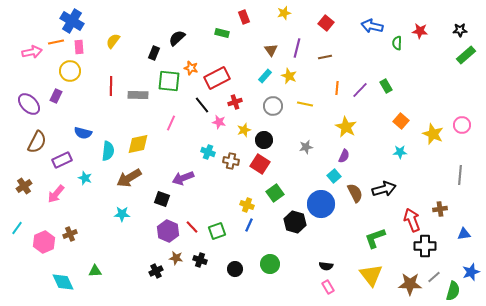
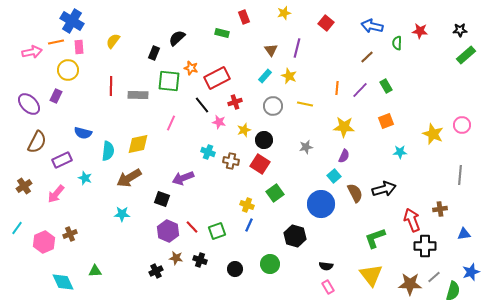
brown line at (325, 57): moved 42 px right; rotated 32 degrees counterclockwise
yellow circle at (70, 71): moved 2 px left, 1 px up
orange square at (401, 121): moved 15 px left; rotated 28 degrees clockwise
yellow star at (346, 127): moved 2 px left; rotated 25 degrees counterclockwise
black hexagon at (295, 222): moved 14 px down
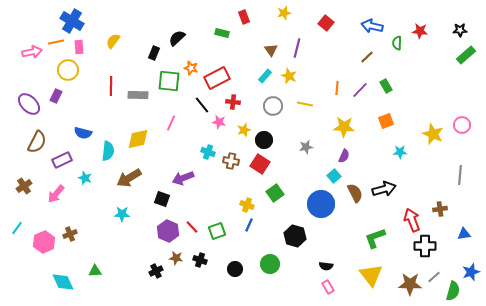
red cross at (235, 102): moved 2 px left; rotated 24 degrees clockwise
yellow diamond at (138, 144): moved 5 px up
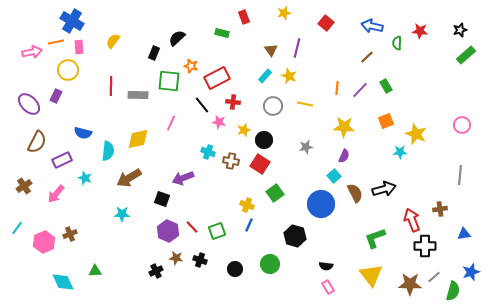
black star at (460, 30): rotated 16 degrees counterclockwise
orange star at (191, 68): moved 2 px up
yellow star at (433, 134): moved 17 px left
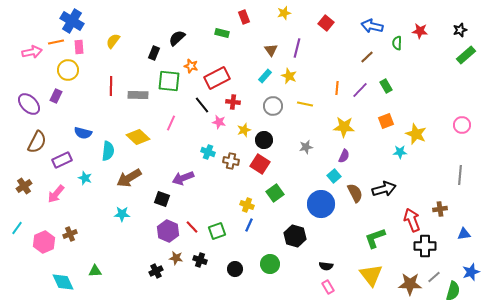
yellow diamond at (138, 139): moved 2 px up; rotated 55 degrees clockwise
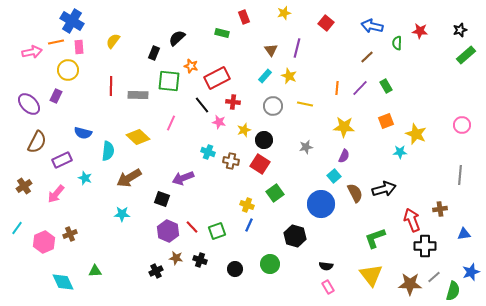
purple line at (360, 90): moved 2 px up
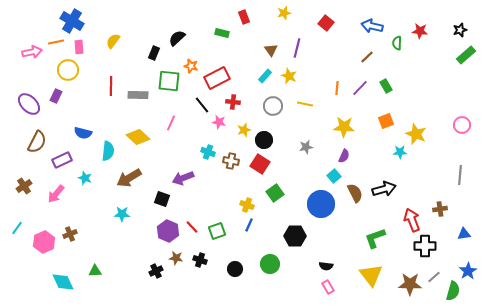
black hexagon at (295, 236): rotated 15 degrees counterclockwise
blue star at (471, 272): moved 3 px left, 1 px up; rotated 12 degrees counterclockwise
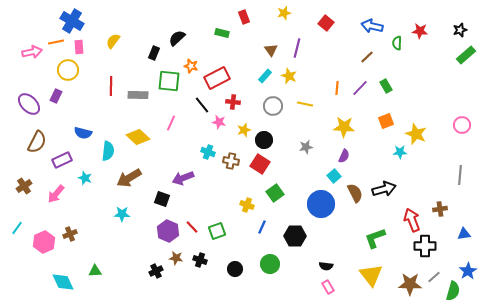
blue line at (249, 225): moved 13 px right, 2 px down
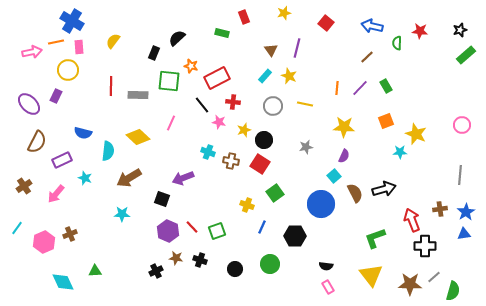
blue star at (468, 271): moved 2 px left, 59 px up
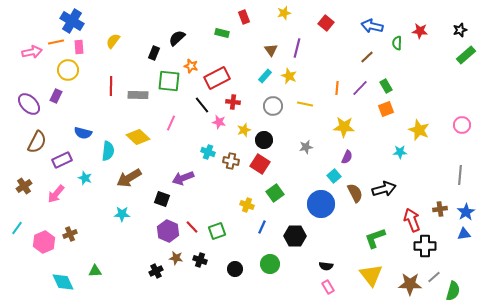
orange square at (386, 121): moved 12 px up
yellow star at (416, 134): moved 3 px right, 4 px up
purple semicircle at (344, 156): moved 3 px right, 1 px down
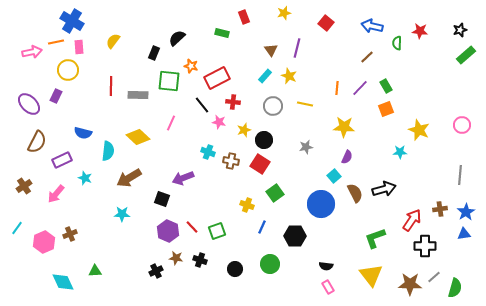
red arrow at (412, 220): rotated 55 degrees clockwise
green semicircle at (453, 291): moved 2 px right, 3 px up
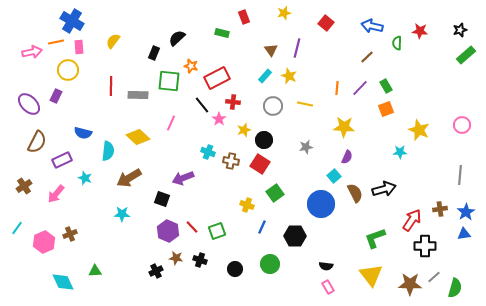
pink star at (219, 122): moved 3 px up; rotated 24 degrees clockwise
